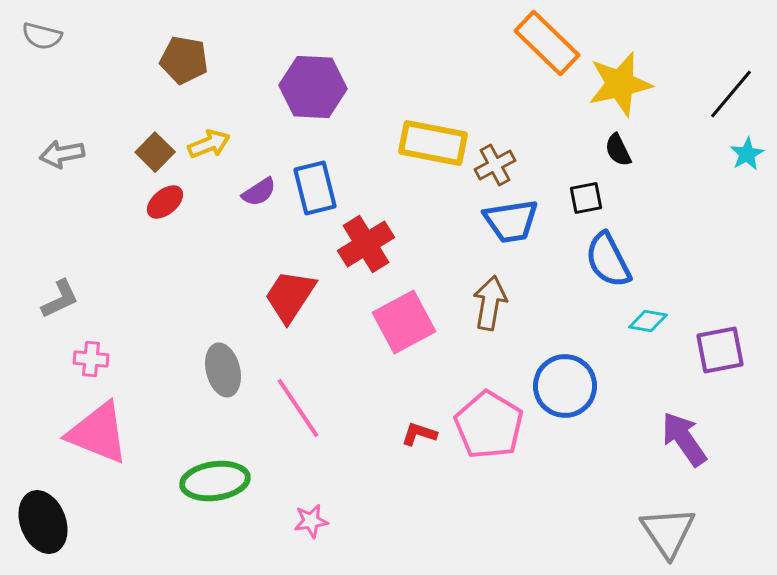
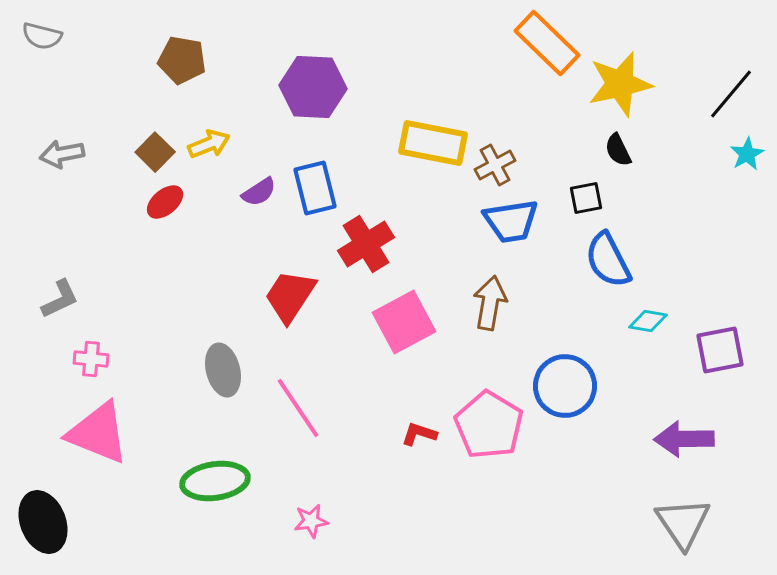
brown pentagon: moved 2 px left
purple arrow: rotated 56 degrees counterclockwise
gray triangle: moved 15 px right, 9 px up
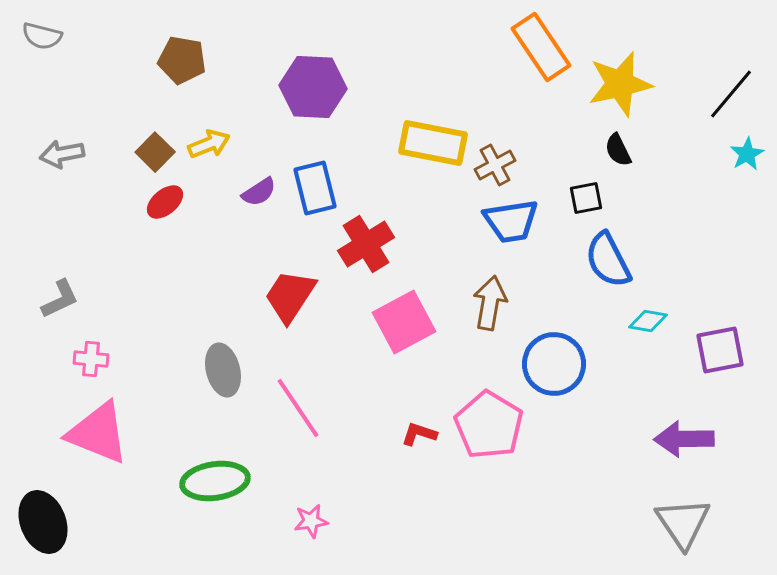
orange rectangle: moved 6 px left, 4 px down; rotated 12 degrees clockwise
blue circle: moved 11 px left, 22 px up
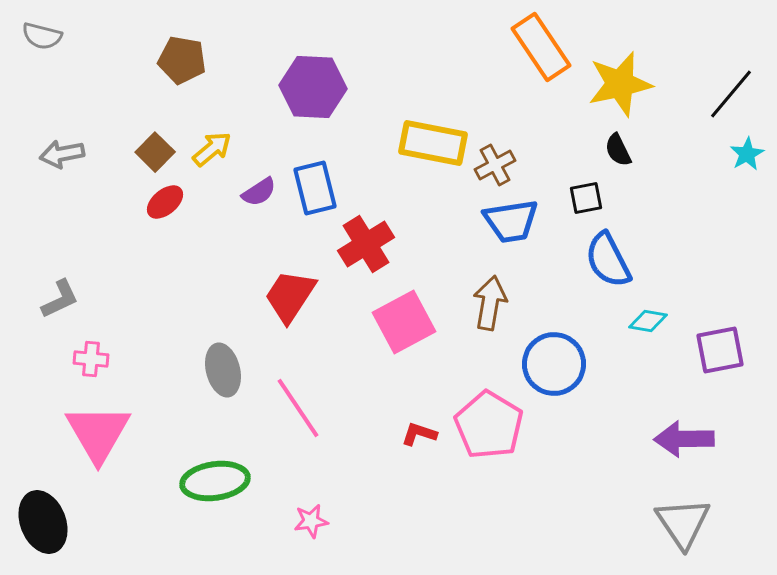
yellow arrow: moved 3 px right, 5 px down; rotated 18 degrees counterclockwise
pink triangle: rotated 38 degrees clockwise
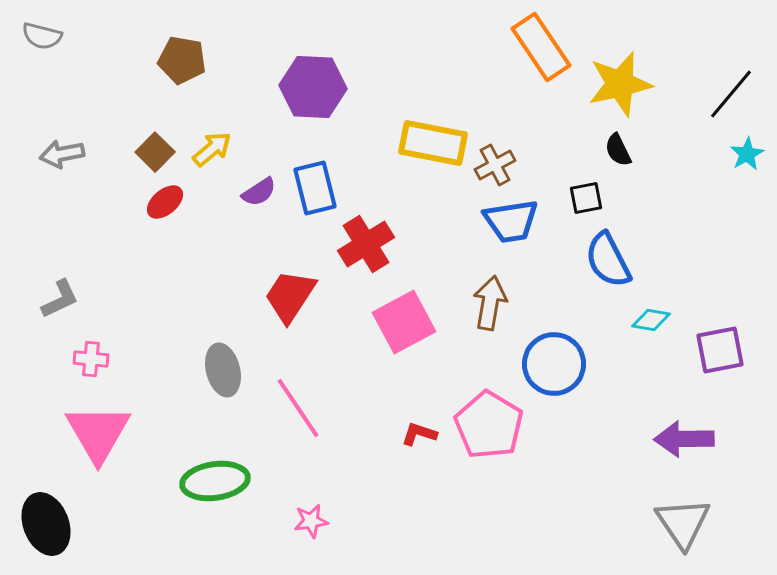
cyan diamond: moved 3 px right, 1 px up
black ellipse: moved 3 px right, 2 px down
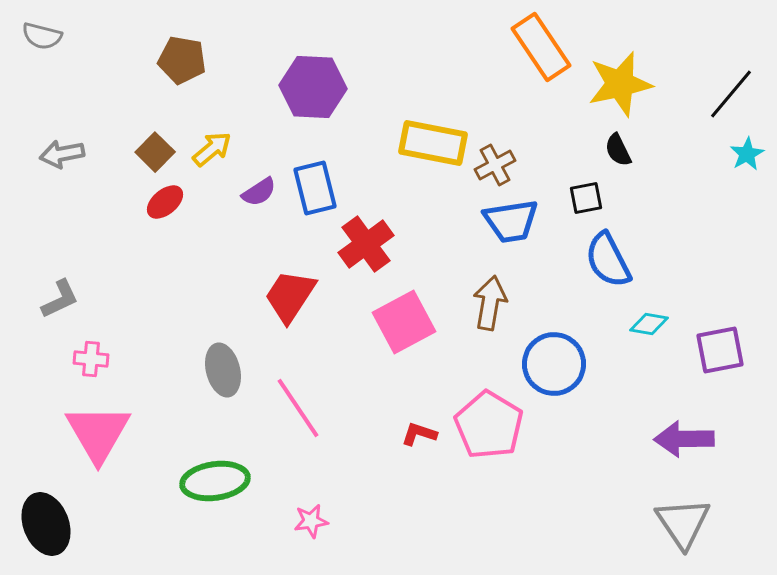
red cross: rotated 4 degrees counterclockwise
cyan diamond: moved 2 px left, 4 px down
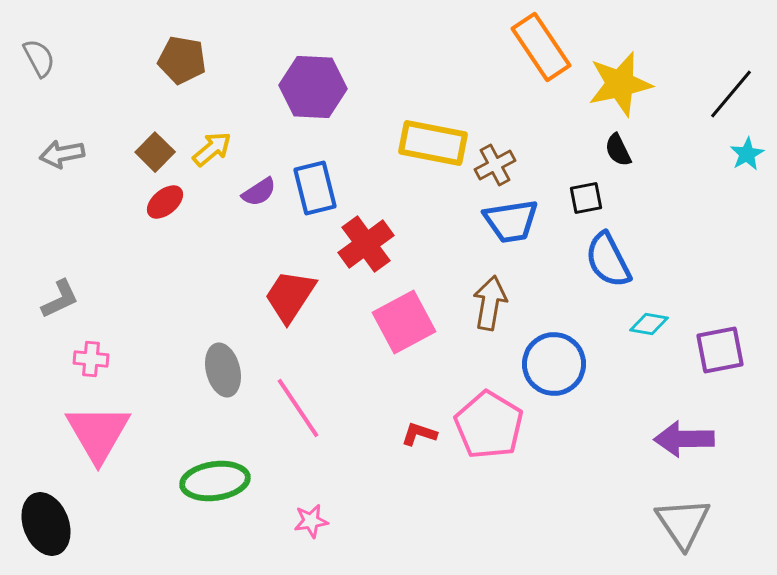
gray semicircle: moved 3 px left, 22 px down; rotated 132 degrees counterclockwise
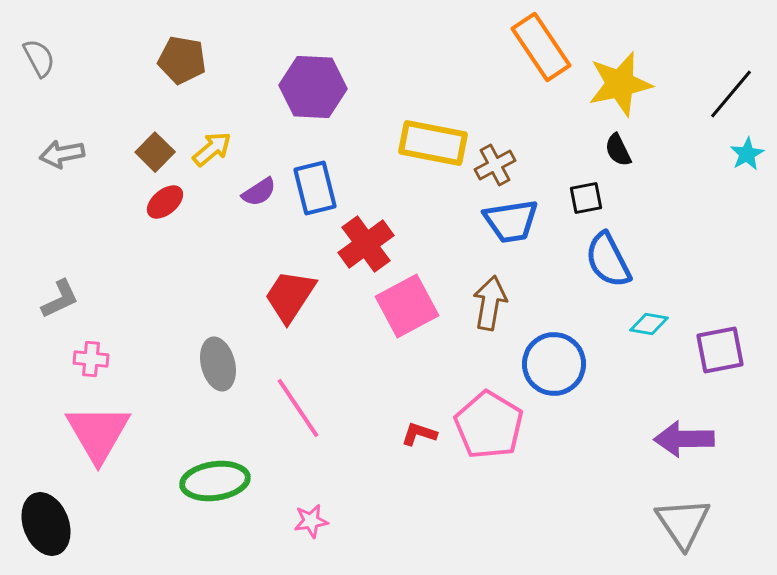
pink square: moved 3 px right, 16 px up
gray ellipse: moved 5 px left, 6 px up
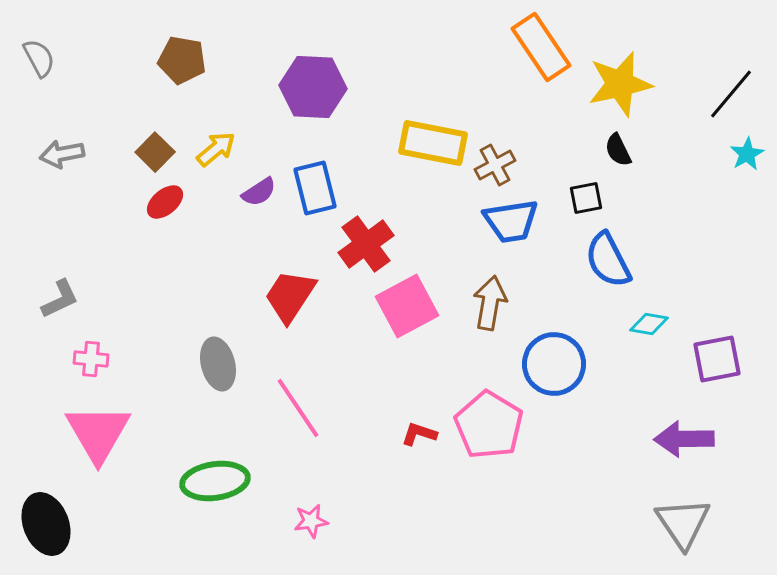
yellow arrow: moved 4 px right
purple square: moved 3 px left, 9 px down
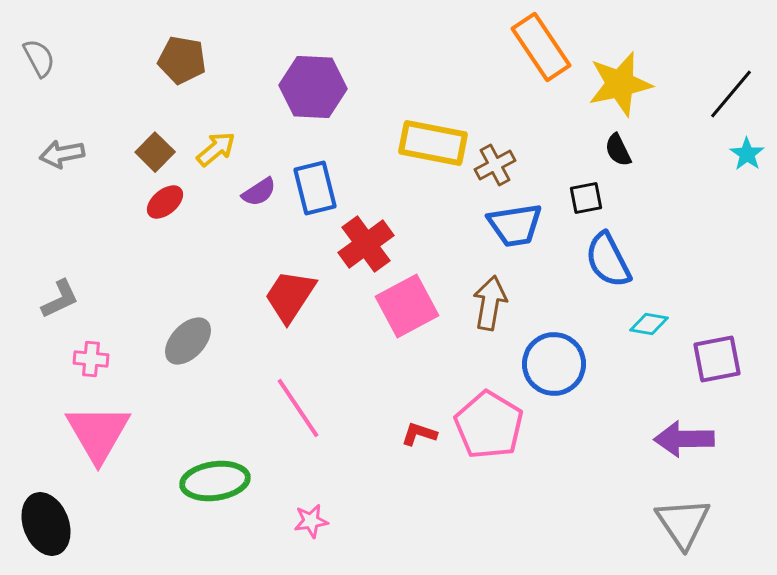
cyan star: rotated 8 degrees counterclockwise
blue trapezoid: moved 4 px right, 4 px down
gray ellipse: moved 30 px left, 23 px up; rotated 57 degrees clockwise
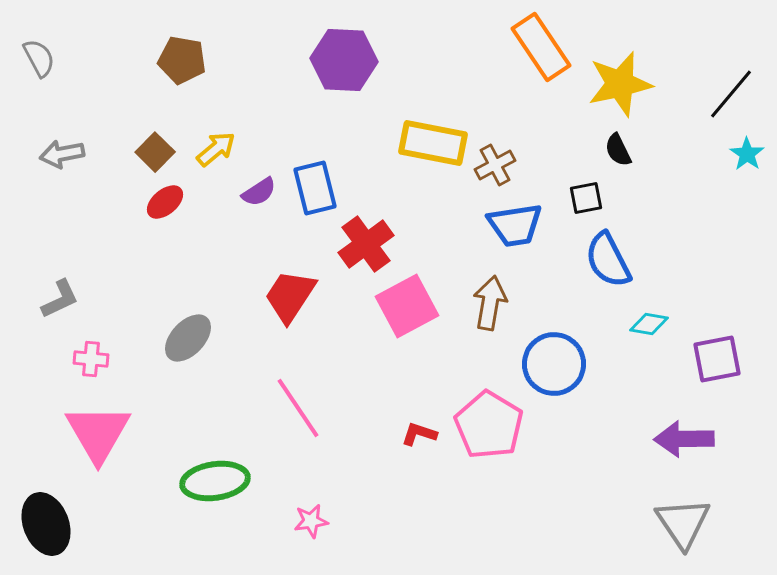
purple hexagon: moved 31 px right, 27 px up
gray ellipse: moved 3 px up
